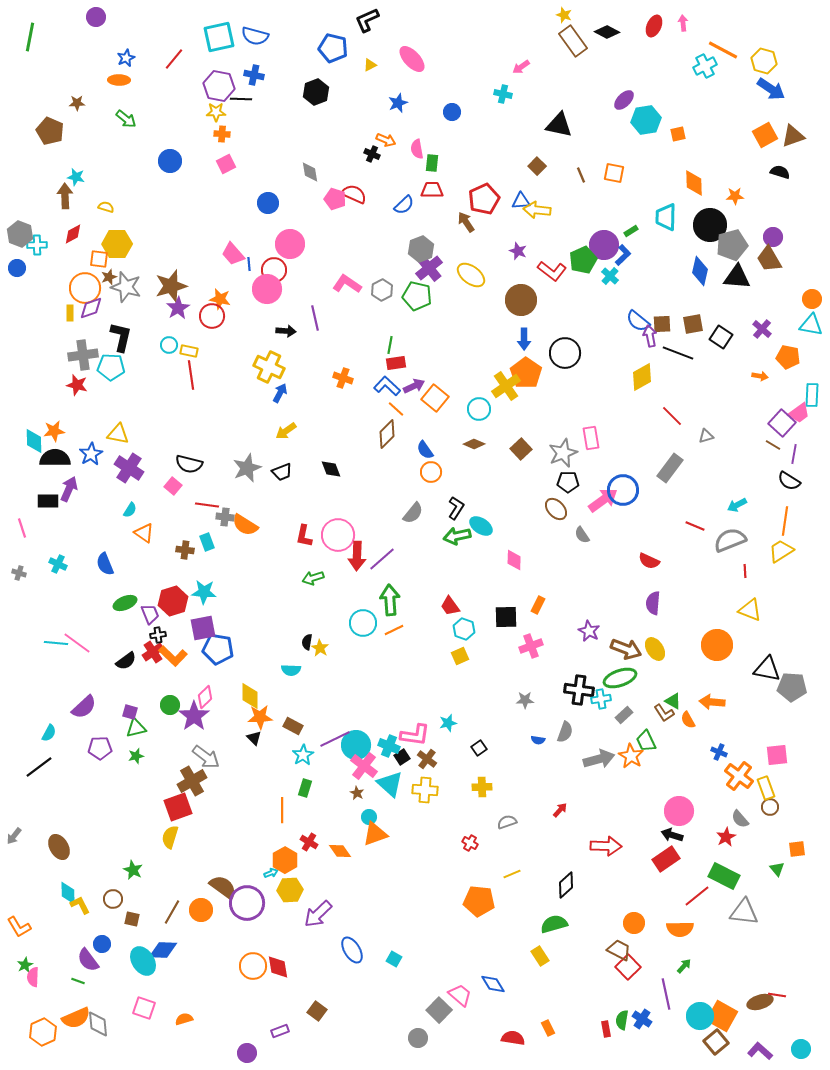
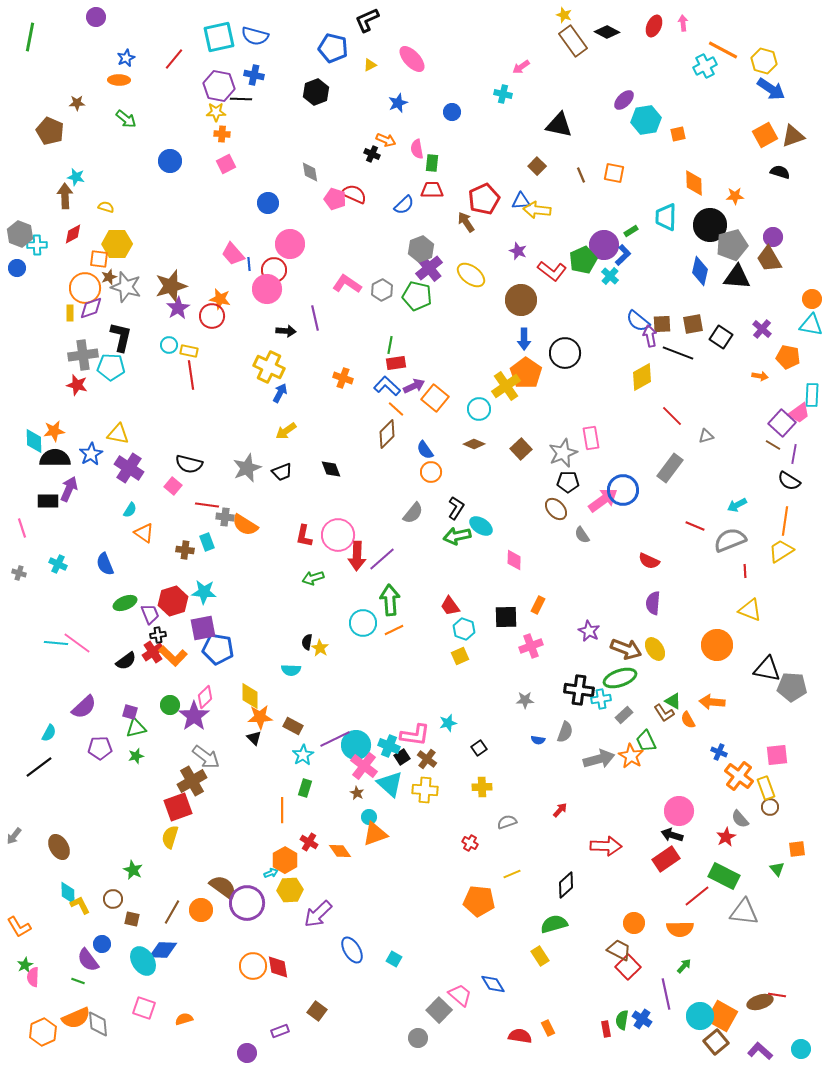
red semicircle at (513, 1038): moved 7 px right, 2 px up
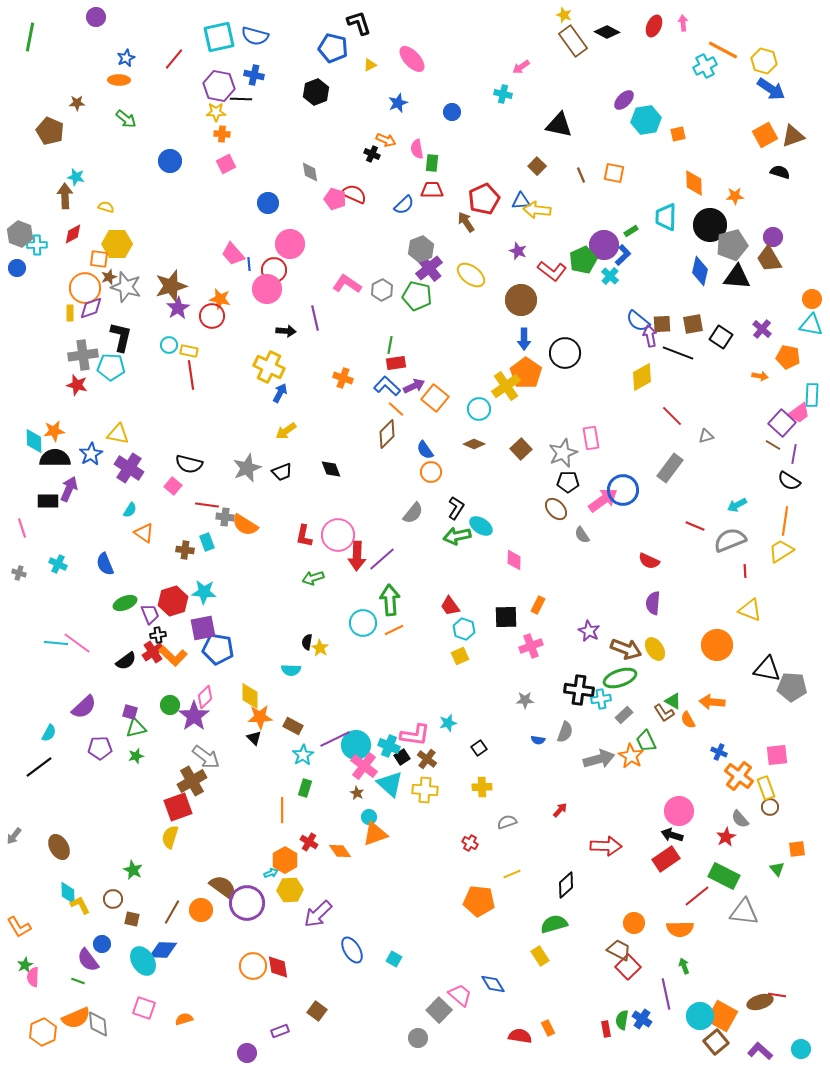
black L-shape at (367, 20): moved 8 px left, 3 px down; rotated 96 degrees clockwise
green arrow at (684, 966): rotated 63 degrees counterclockwise
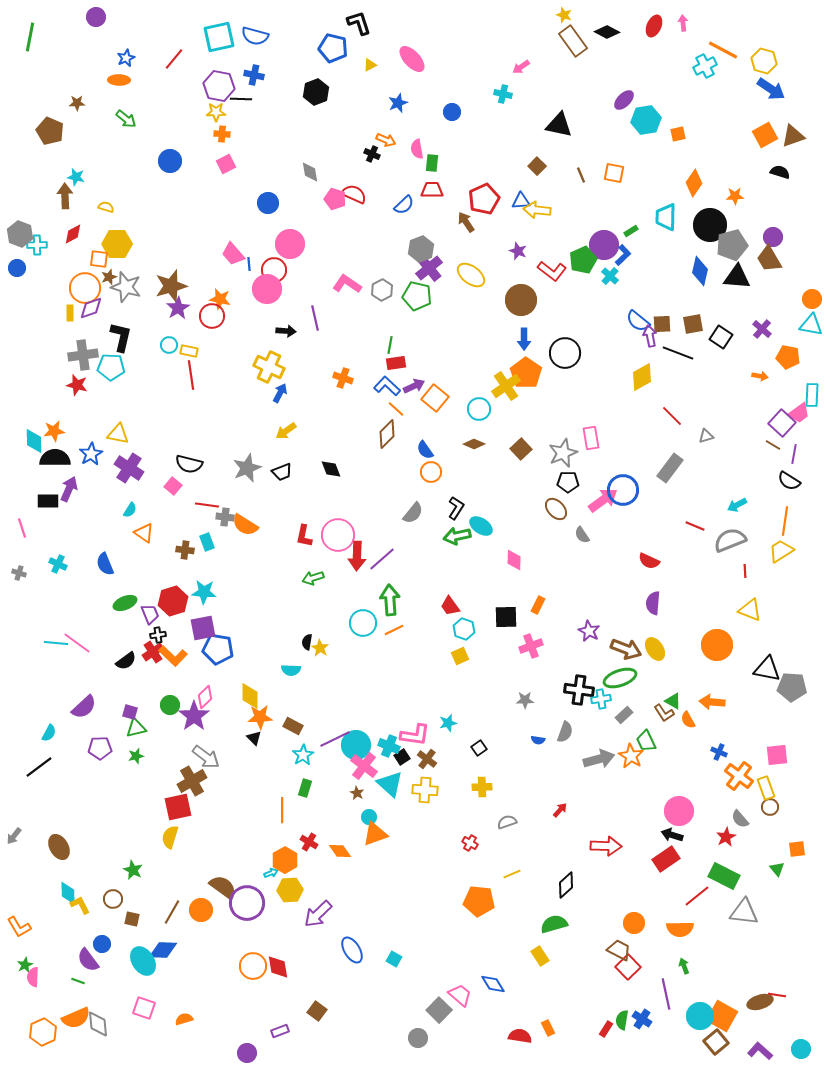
orange diamond at (694, 183): rotated 36 degrees clockwise
red square at (178, 807): rotated 8 degrees clockwise
red rectangle at (606, 1029): rotated 42 degrees clockwise
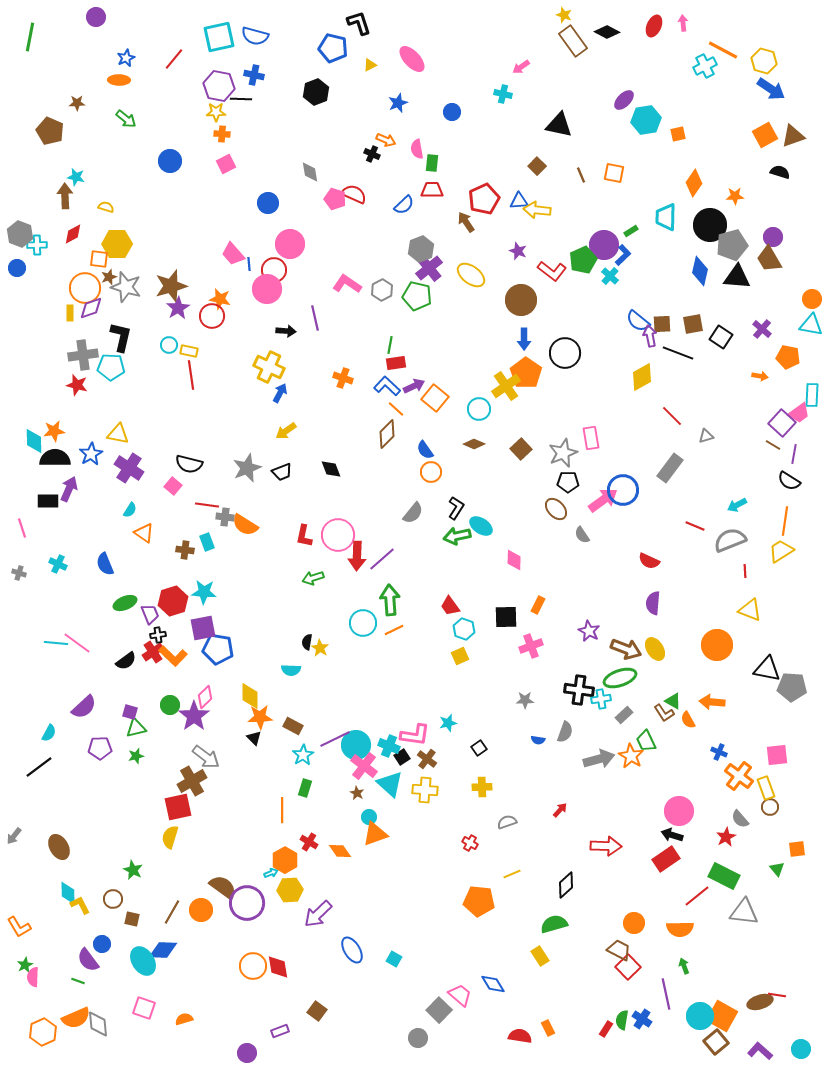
blue triangle at (521, 201): moved 2 px left
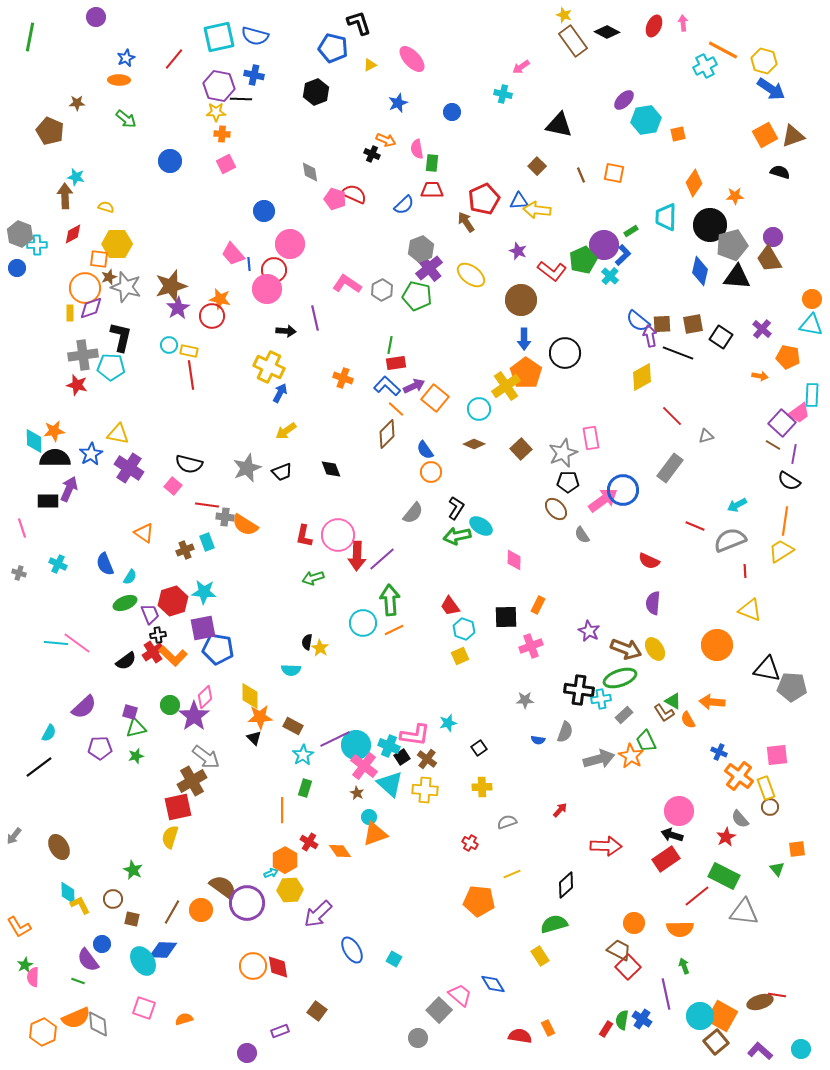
blue circle at (268, 203): moved 4 px left, 8 px down
cyan semicircle at (130, 510): moved 67 px down
brown cross at (185, 550): rotated 30 degrees counterclockwise
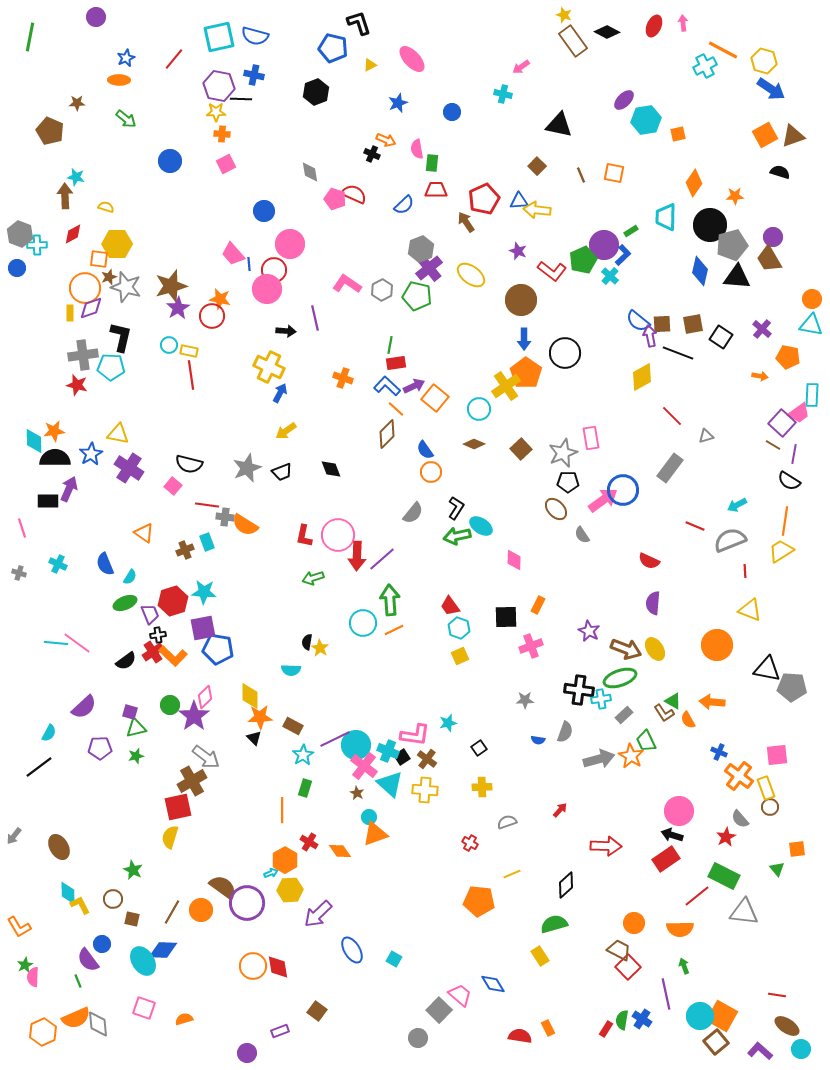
red trapezoid at (432, 190): moved 4 px right
cyan hexagon at (464, 629): moved 5 px left, 1 px up
cyan cross at (389, 746): moved 1 px left, 5 px down
green line at (78, 981): rotated 48 degrees clockwise
brown ellipse at (760, 1002): moved 27 px right, 24 px down; rotated 50 degrees clockwise
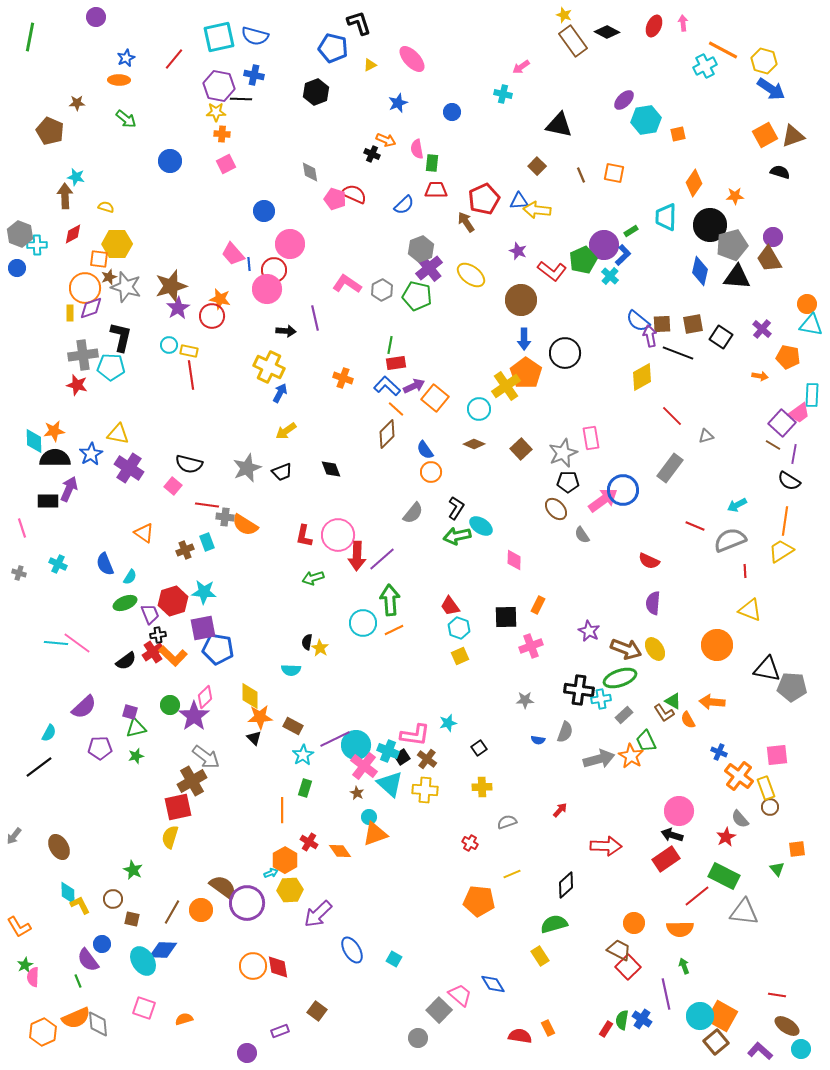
orange circle at (812, 299): moved 5 px left, 5 px down
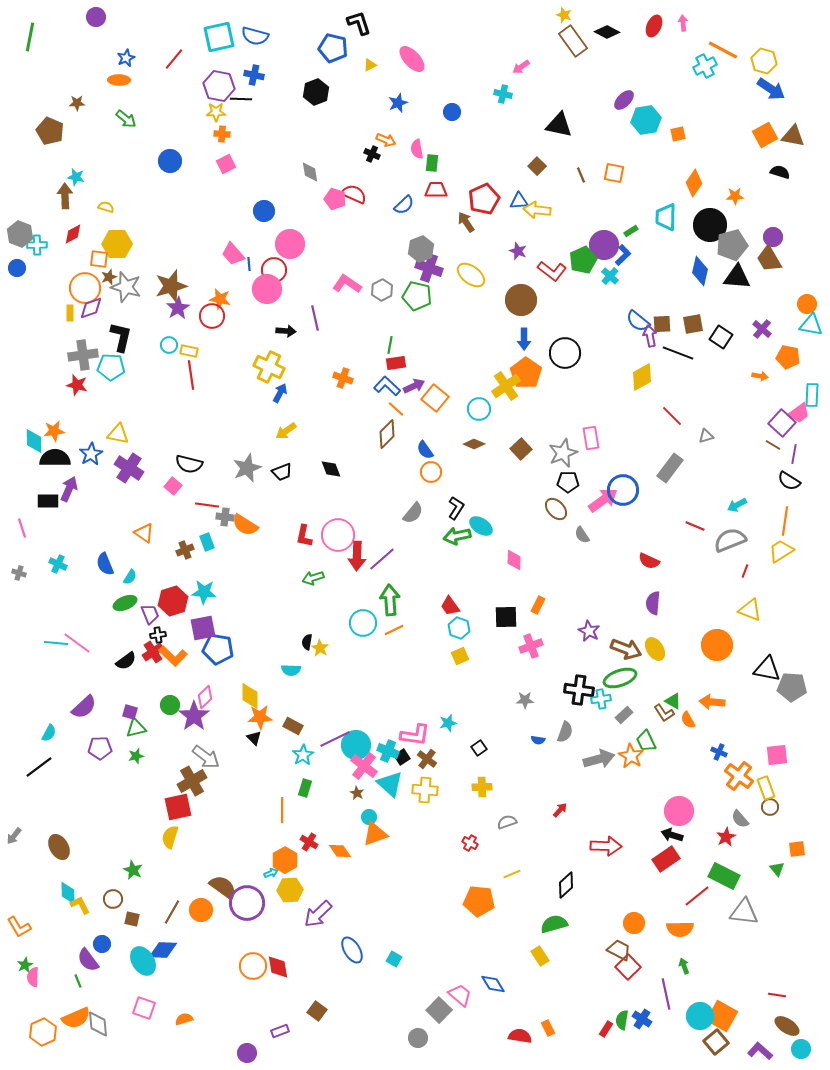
brown triangle at (793, 136): rotated 30 degrees clockwise
purple cross at (429, 268): rotated 32 degrees counterclockwise
red line at (745, 571): rotated 24 degrees clockwise
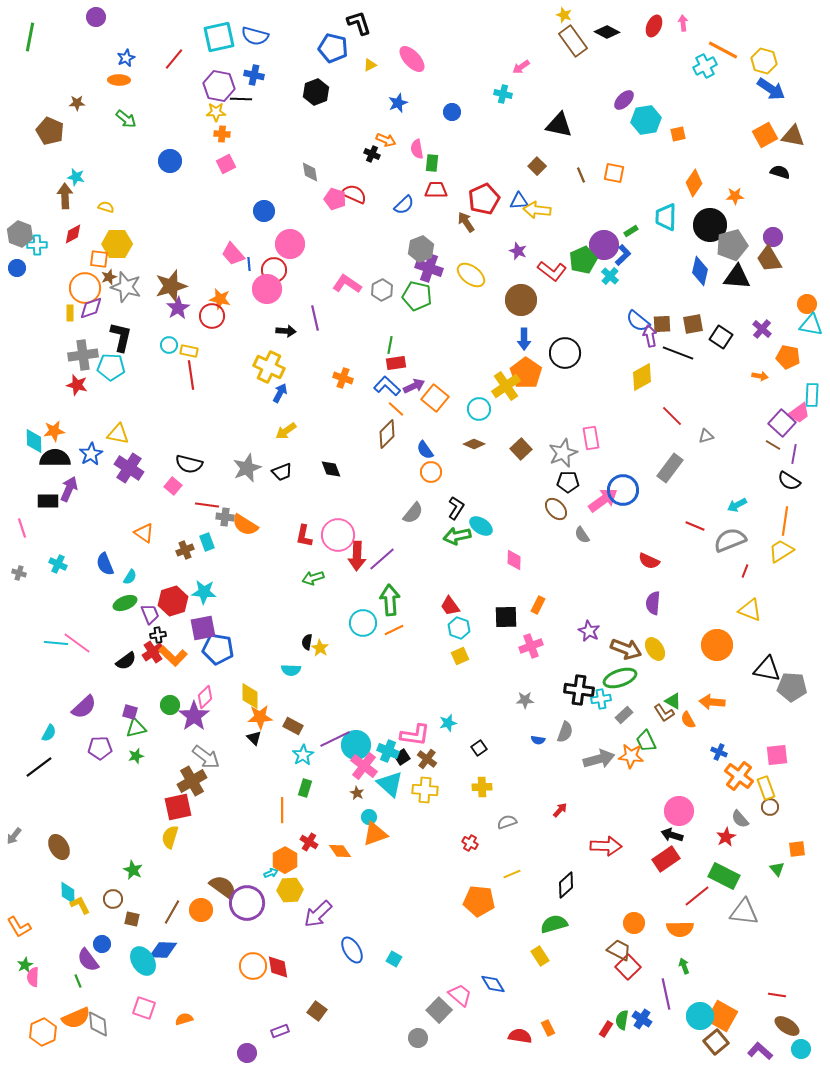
orange star at (631, 756): rotated 25 degrees counterclockwise
